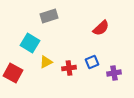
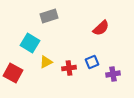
purple cross: moved 1 px left, 1 px down
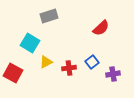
blue square: rotated 16 degrees counterclockwise
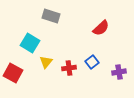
gray rectangle: moved 2 px right; rotated 36 degrees clockwise
yellow triangle: rotated 24 degrees counterclockwise
purple cross: moved 6 px right, 2 px up
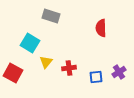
red semicircle: rotated 132 degrees clockwise
blue square: moved 4 px right, 15 px down; rotated 32 degrees clockwise
purple cross: rotated 24 degrees counterclockwise
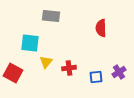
gray rectangle: rotated 12 degrees counterclockwise
cyan square: rotated 24 degrees counterclockwise
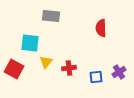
red square: moved 1 px right, 4 px up
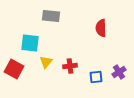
red cross: moved 1 px right, 2 px up
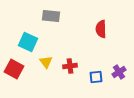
red semicircle: moved 1 px down
cyan square: moved 2 px left, 1 px up; rotated 18 degrees clockwise
yellow triangle: rotated 16 degrees counterclockwise
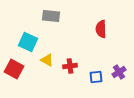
yellow triangle: moved 1 px right, 2 px up; rotated 24 degrees counterclockwise
